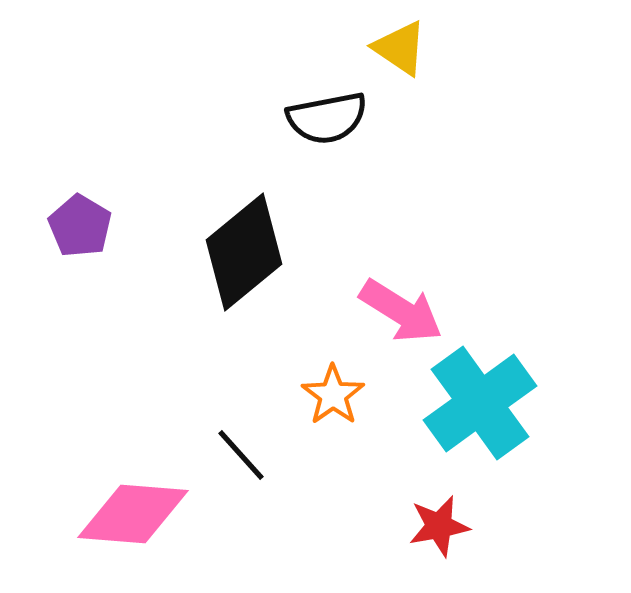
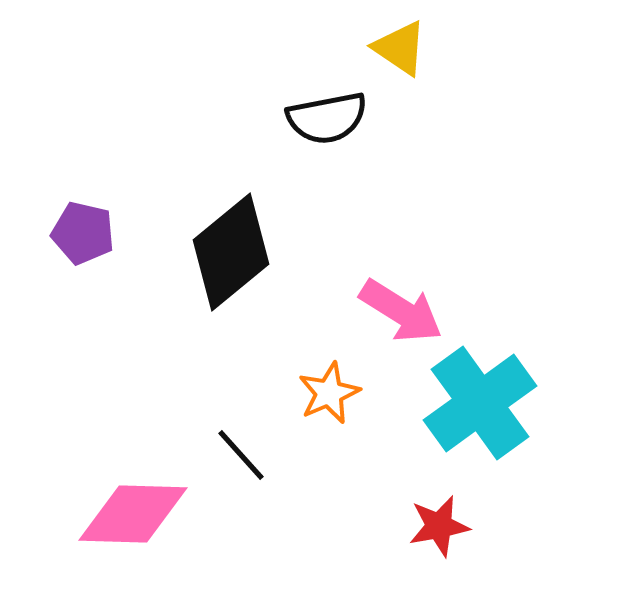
purple pentagon: moved 3 px right, 7 px down; rotated 18 degrees counterclockwise
black diamond: moved 13 px left
orange star: moved 4 px left, 2 px up; rotated 12 degrees clockwise
pink diamond: rotated 3 degrees counterclockwise
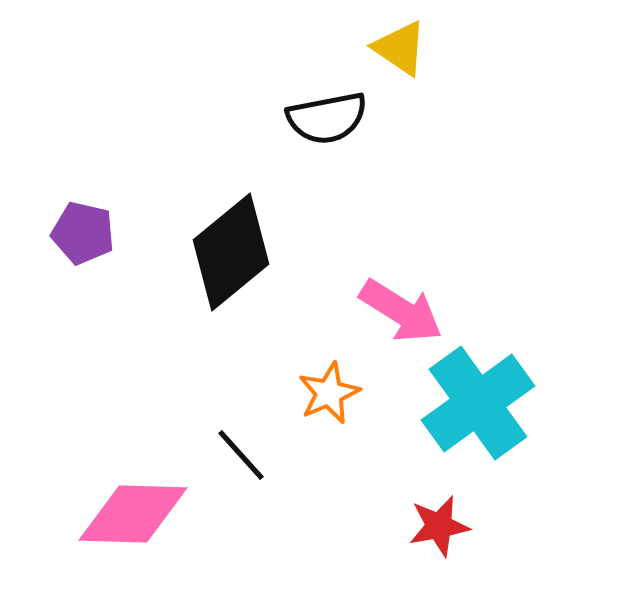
cyan cross: moved 2 px left
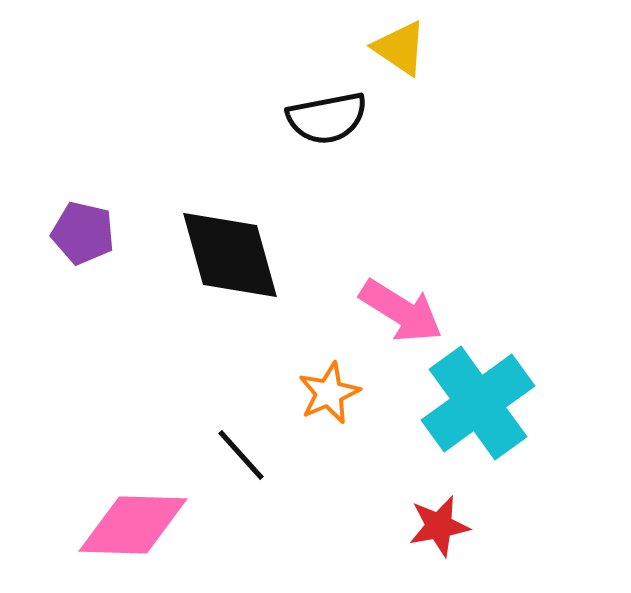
black diamond: moved 1 px left, 3 px down; rotated 66 degrees counterclockwise
pink diamond: moved 11 px down
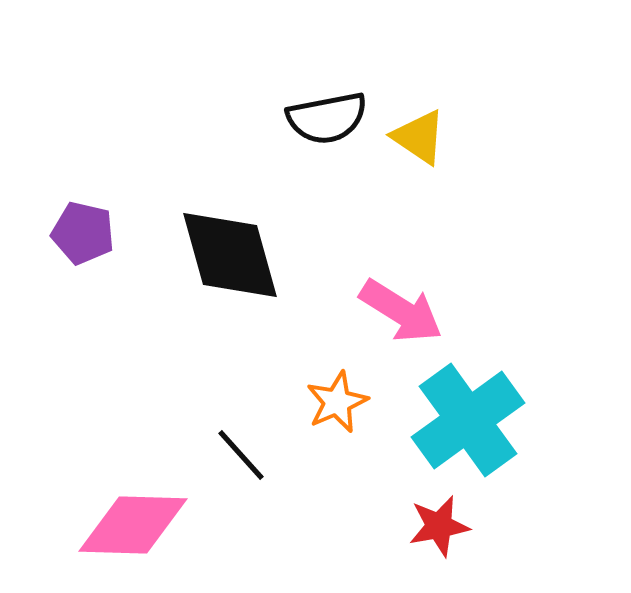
yellow triangle: moved 19 px right, 89 px down
orange star: moved 8 px right, 9 px down
cyan cross: moved 10 px left, 17 px down
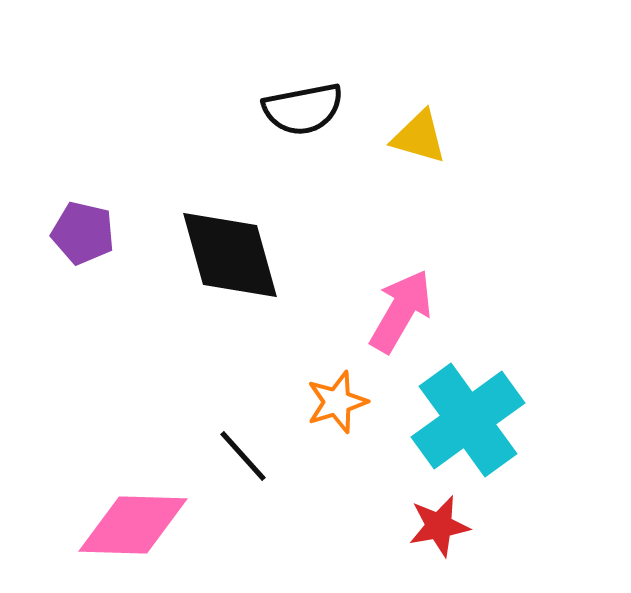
black semicircle: moved 24 px left, 9 px up
yellow triangle: rotated 18 degrees counterclockwise
pink arrow: rotated 92 degrees counterclockwise
orange star: rotated 6 degrees clockwise
black line: moved 2 px right, 1 px down
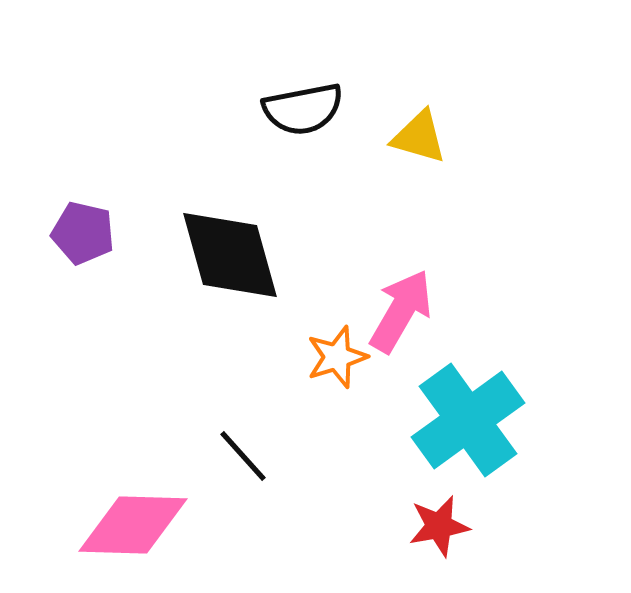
orange star: moved 45 px up
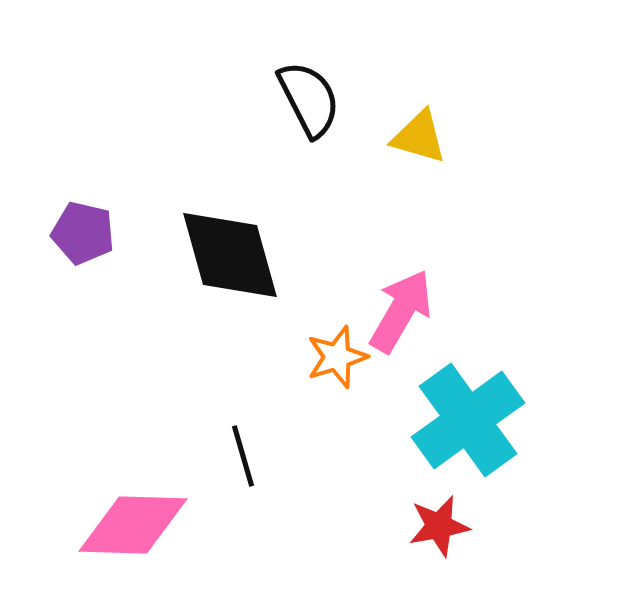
black semicircle: moved 6 px right, 10 px up; rotated 106 degrees counterclockwise
black line: rotated 26 degrees clockwise
